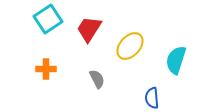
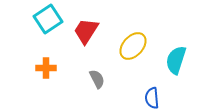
red trapezoid: moved 3 px left, 2 px down
yellow ellipse: moved 3 px right
orange cross: moved 1 px up
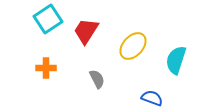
blue semicircle: rotated 115 degrees clockwise
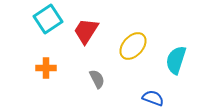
blue semicircle: moved 1 px right
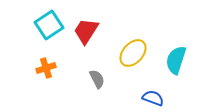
cyan square: moved 1 px right, 6 px down
yellow ellipse: moved 7 px down
orange cross: rotated 18 degrees counterclockwise
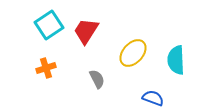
cyan semicircle: rotated 20 degrees counterclockwise
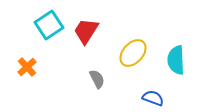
orange cross: moved 19 px left, 1 px up; rotated 24 degrees counterclockwise
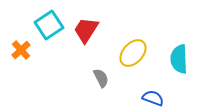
red trapezoid: moved 1 px up
cyan semicircle: moved 3 px right, 1 px up
orange cross: moved 6 px left, 17 px up
gray semicircle: moved 4 px right, 1 px up
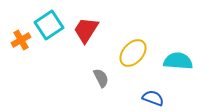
orange cross: moved 10 px up; rotated 12 degrees clockwise
cyan semicircle: moved 1 px left, 2 px down; rotated 96 degrees clockwise
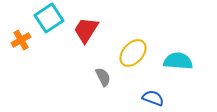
cyan square: moved 7 px up
gray semicircle: moved 2 px right, 1 px up
